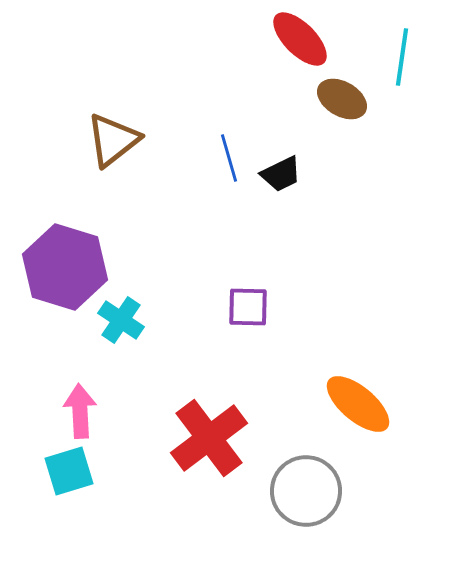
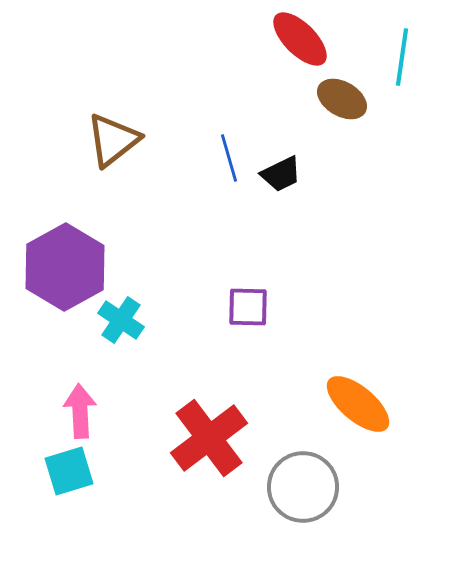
purple hexagon: rotated 14 degrees clockwise
gray circle: moved 3 px left, 4 px up
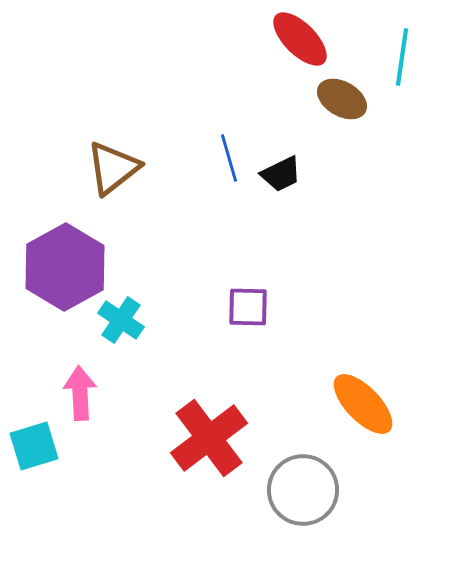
brown triangle: moved 28 px down
orange ellipse: moved 5 px right; rotated 6 degrees clockwise
pink arrow: moved 18 px up
cyan square: moved 35 px left, 25 px up
gray circle: moved 3 px down
